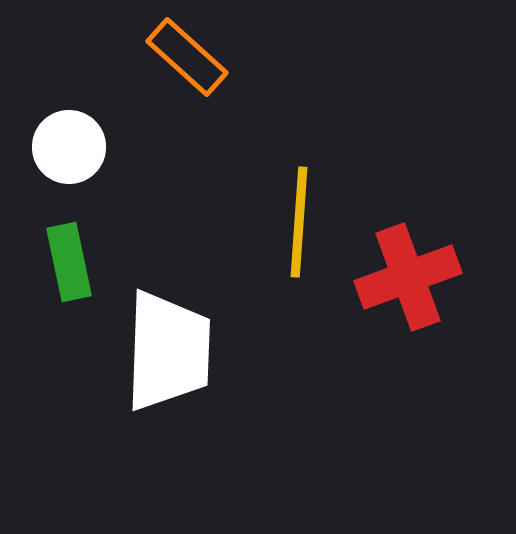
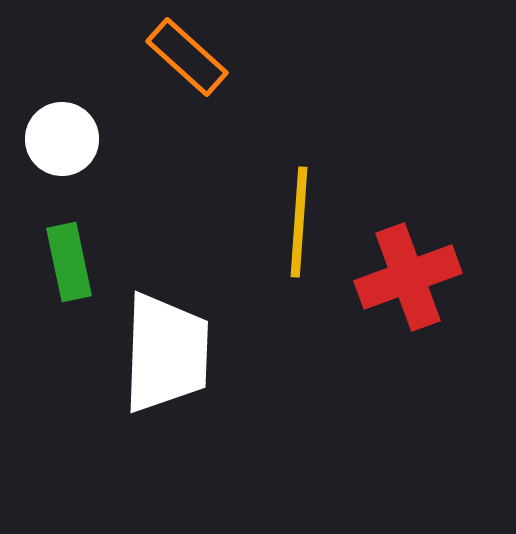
white circle: moved 7 px left, 8 px up
white trapezoid: moved 2 px left, 2 px down
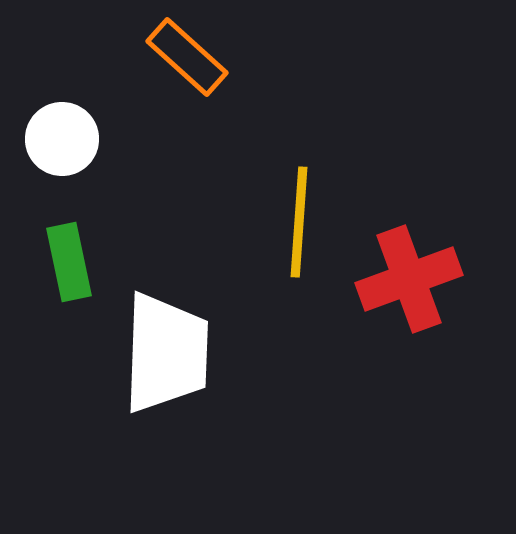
red cross: moved 1 px right, 2 px down
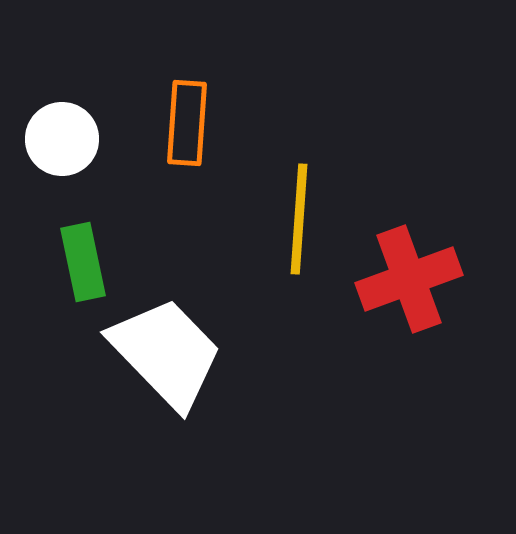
orange rectangle: moved 66 px down; rotated 52 degrees clockwise
yellow line: moved 3 px up
green rectangle: moved 14 px right
white trapezoid: rotated 46 degrees counterclockwise
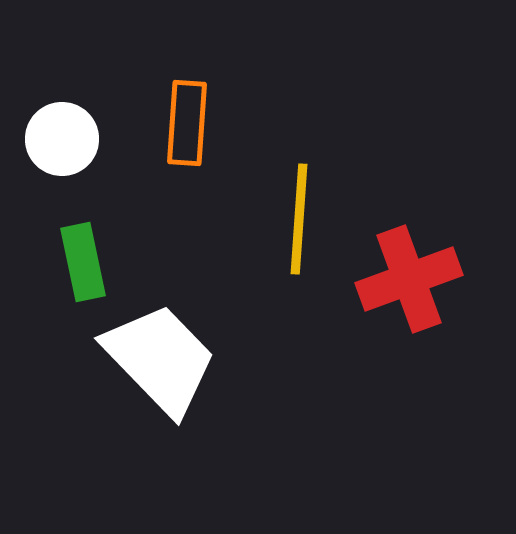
white trapezoid: moved 6 px left, 6 px down
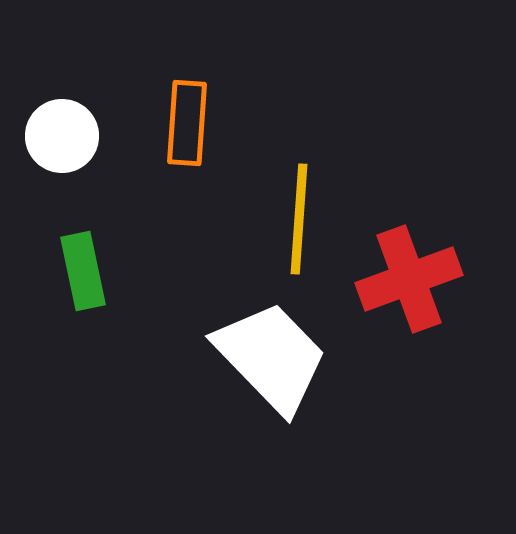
white circle: moved 3 px up
green rectangle: moved 9 px down
white trapezoid: moved 111 px right, 2 px up
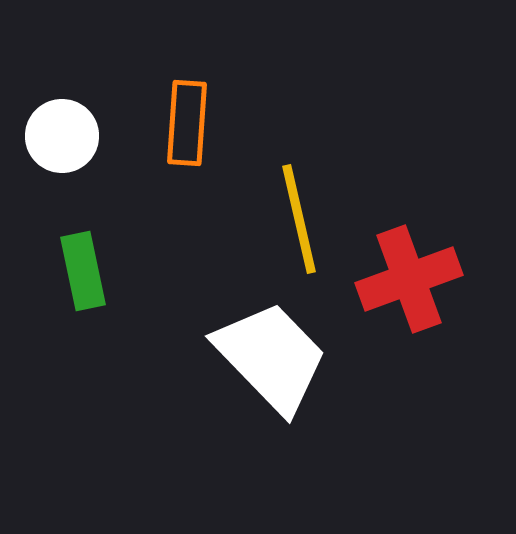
yellow line: rotated 17 degrees counterclockwise
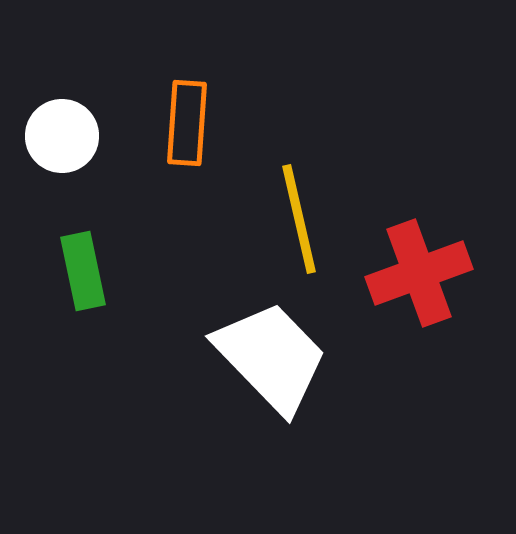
red cross: moved 10 px right, 6 px up
